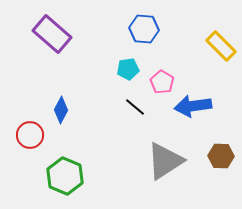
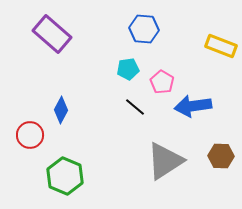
yellow rectangle: rotated 24 degrees counterclockwise
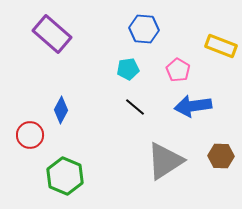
pink pentagon: moved 16 px right, 12 px up
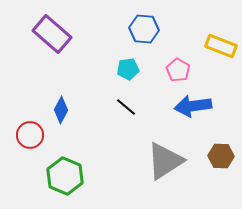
black line: moved 9 px left
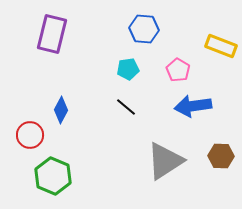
purple rectangle: rotated 63 degrees clockwise
green hexagon: moved 12 px left
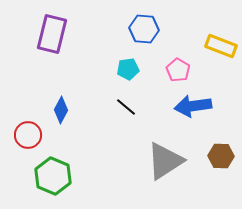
red circle: moved 2 px left
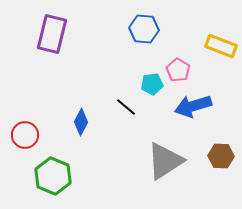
cyan pentagon: moved 24 px right, 15 px down
blue arrow: rotated 9 degrees counterclockwise
blue diamond: moved 20 px right, 12 px down
red circle: moved 3 px left
